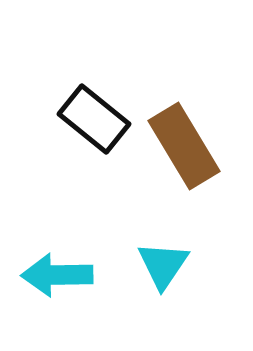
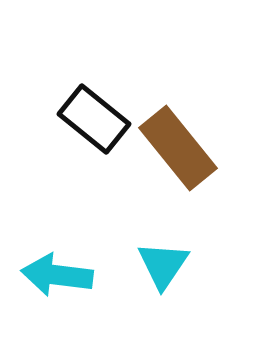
brown rectangle: moved 6 px left, 2 px down; rotated 8 degrees counterclockwise
cyan arrow: rotated 8 degrees clockwise
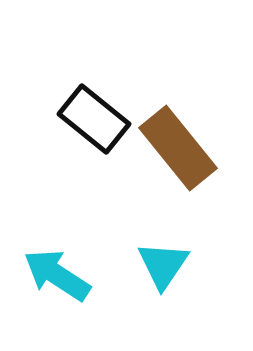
cyan arrow: rotated 26 degrees clockwise
